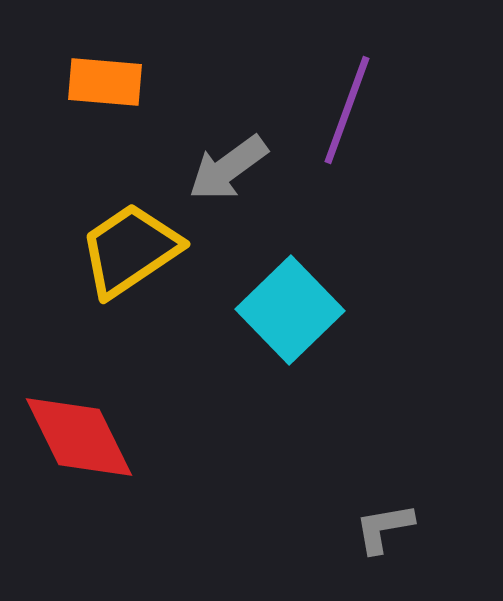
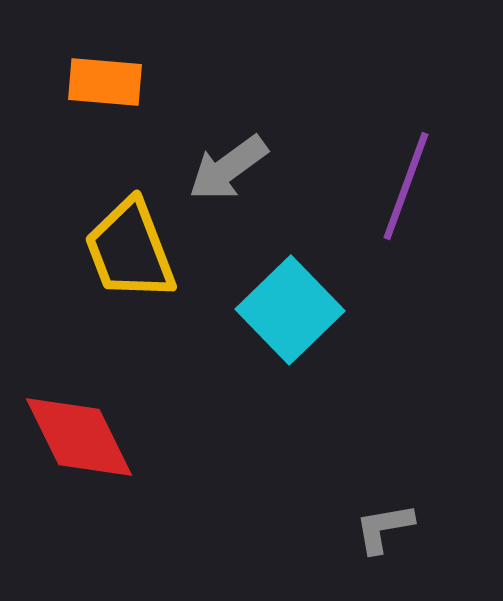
purple line: moved 59 px right, 76 px down
yellow trapezoid: rotated 77 degrees counterclockwise
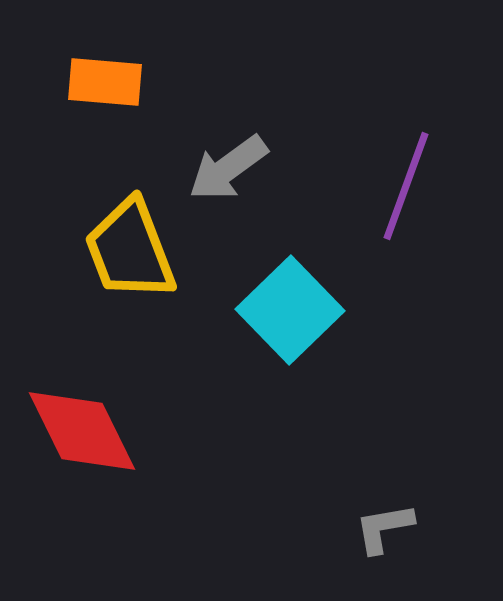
red diamond: moved 3 px right, 6 px up
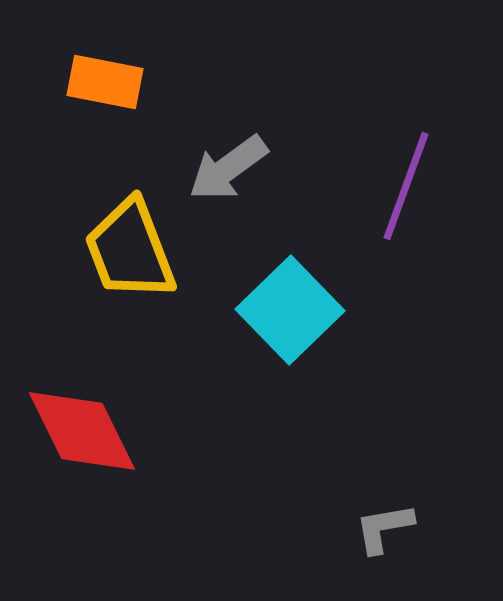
orange rectangle: rotated 6 degrees clockwise
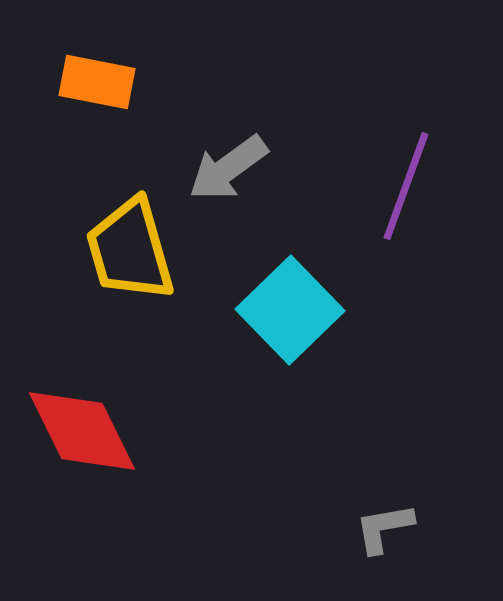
orange rectangle: moved 8 px left
yellow trapezoid: rotated 5 degrees clockwise
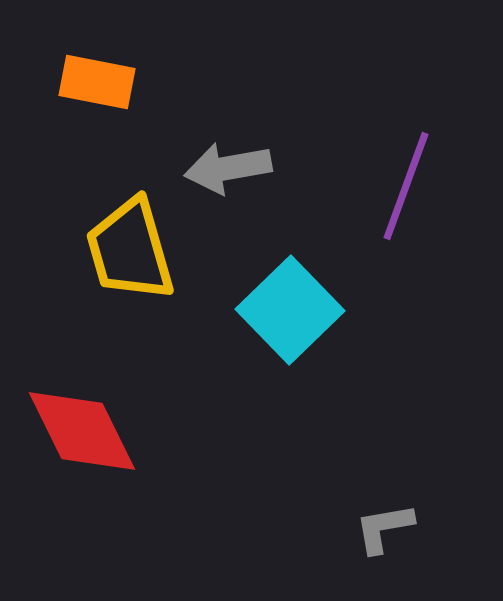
gray arrow: rotated 26 degrees clockwise
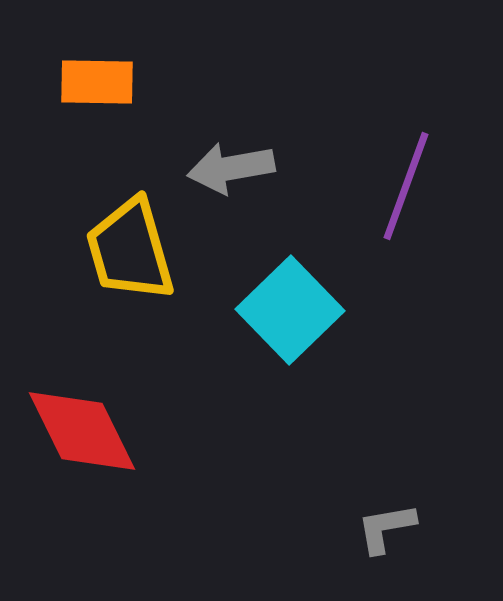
orange rectangle: rotated 10 degrees counterclockwise
gray arrow: moved 3 px right
gray L-shape: moved 2 px right
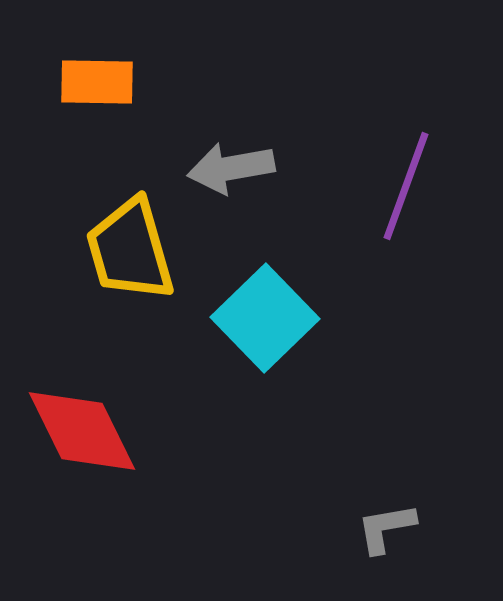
cyan square: moved 25 px left, 8 px down
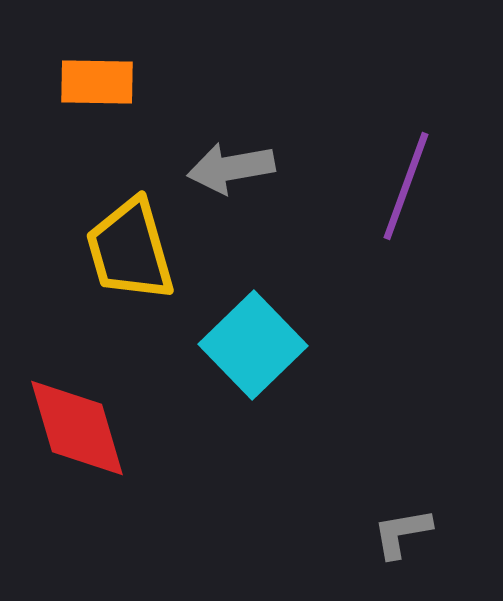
cyan square: moved 12 px left, 27 px down
red diamond: moved 5 px left, 3 px up; rotated 10 degrees clockwise
gray L-shape: moved 16 px right, 5 px down
